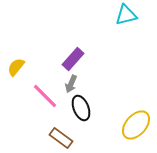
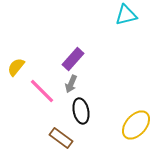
pink line: moved 3 px left, 5 px up
black ellipse: moved 3 px down; rotated 10 degrees clockwise
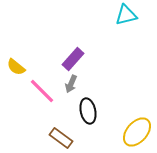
yellow semicircle: rotated 90 degrees counterclockwise
black ellipse: moved 7 px right
yellow ellipse: moved 1 px right, 7 px down
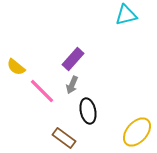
gray arrow: moved 1 px right, 1 px down
brown rectangle: moved 3 px right
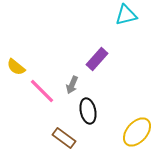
purple rectangle: moved 24 px right
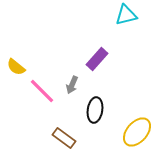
black ellipse: moved 7 px right, 1 px up; rotated 20 degrees clockwise
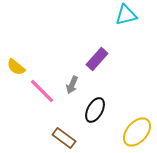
black ellipse: rotated 20 degrees clockwise
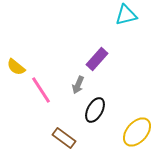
gray arrow: moved 6 px right
pink line: moved 1 px left, 1 px up; rotated 12 degrees clockwise
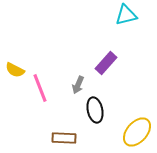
purple rectangle: moved 9 px right, 4 px down
yellow semicircle: moved 1 px left, 3 px down; rotated 12 degrees counterclockwise
pink line: moved 1 px left, 2 px up; rotated 12 degrees clockwise
black ellipse: rotated 40 degrees counterclockwise
brown rectangle: rotated 35 degrees counterclockwise
